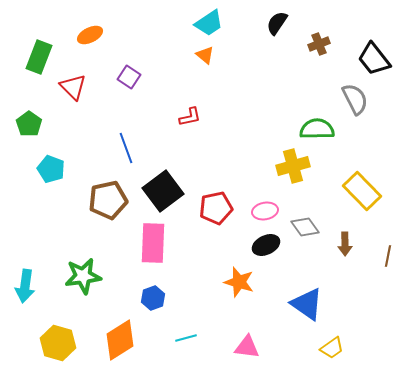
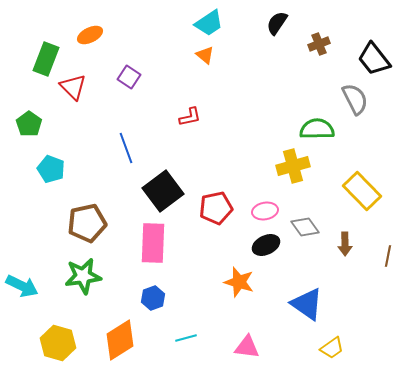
green rectangle: moved 7 px right, 2 px down
brown pentagon: moved 21 px left, 23 px down
cyan arrow: moved 3 px left; rotated 72 degrees counterclockwise
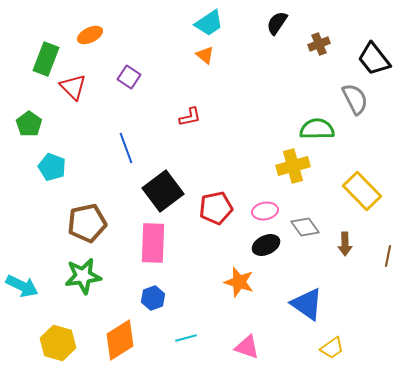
cyan pentagon: moved 1 px right, 2 px up
pink triangle: rotated 12 degrees clockwise
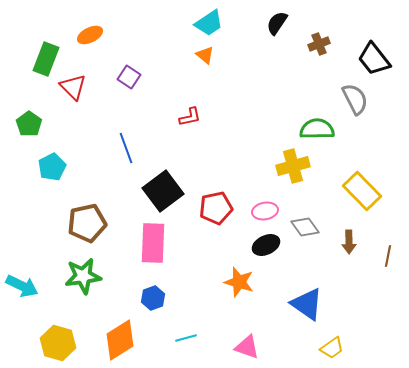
cyan pentagon: rotated 24 degrees clockwise
brown arrow: moved 4 px right, 2 px up
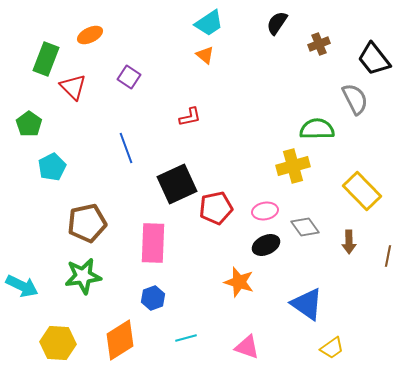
black square: moved 14 px right, 7 px up; rotated 12 degrees clockwise
yellow hexagon: rotated 12 degrees counterclockwise
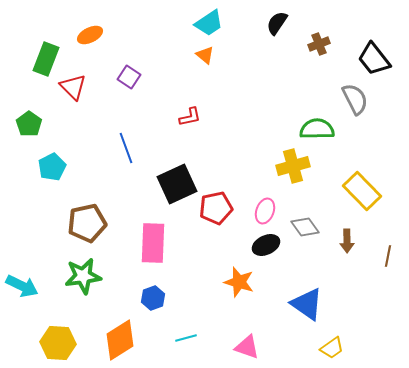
pink ellipse: rotated 60 degrees counterclockwise
brown arrow: moved 2 px left, 1 px up
